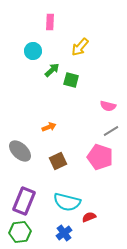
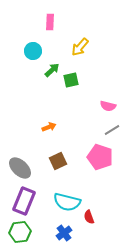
green square: rotated 28 degrees counterclockwise
gray line: moved 1 px right, 1 px up
gray ellipse: moved 17 px down
red semicircle: rotated 88 degrees counterclockwise
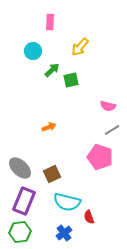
brown square: moved 6 px left, 13 px down
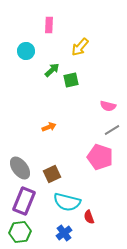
pink rectangle: moved 1 px left, 3 px down
cyan circle: moved 7 px left
gray ellipse: rotated 10 degrees clockwise
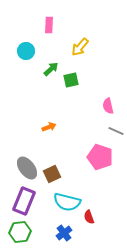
green arrow: moved 1 px left, 1 px up
pink semicircle: rotated 63 degrees clockwise
gray line: moved 4 px right, 1 px down; rotated 56 degrees clockwise
gray ellipse: moved 7 px right
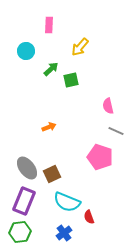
cyan semicircle: rotated 8 degrees clockwise
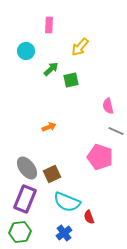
purple rectangle: moved 1 px right, 2 px up
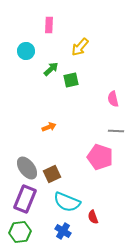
pink semicircle: moved 5 px right, 7 px up
gray line: rotated 21 degrees counterclockwise
red semicircle: moved 4 px right
blue cross: moved 1 px left, 2 px up; rotated 21 degrees counterclockwise
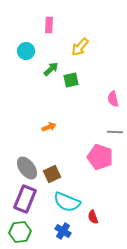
gray line: moved 1 px left, 1 px down
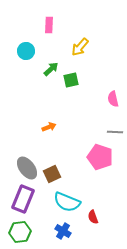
purple rectangle: moved 2 px left
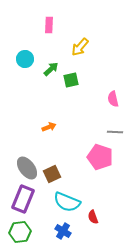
cyan circle: moved 1 px left, 8 px down
